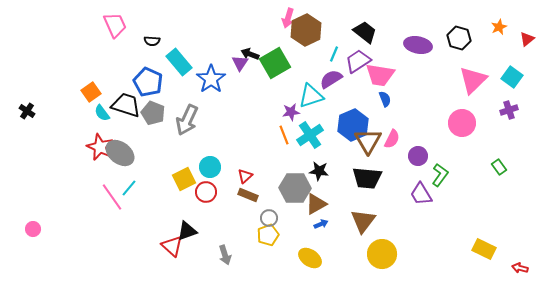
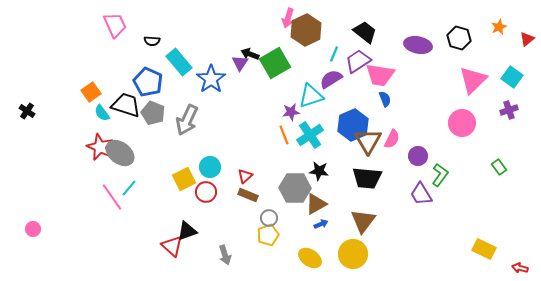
yellow circle at (382, 254): moved 29 px left
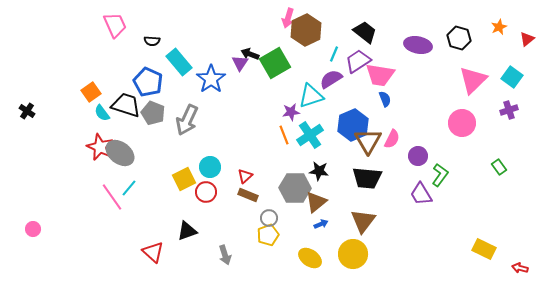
brown triangle at (316, 204): moved 2 px up; rotated 10 degrees counterclockwise
red triangle at (172, 246): moved 19 px left, 6 px down
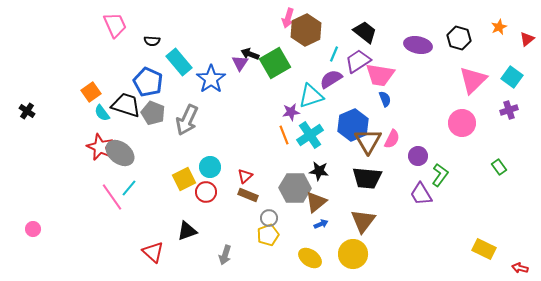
gray arrow at (225, 255): rotated 36 degrees clockwise
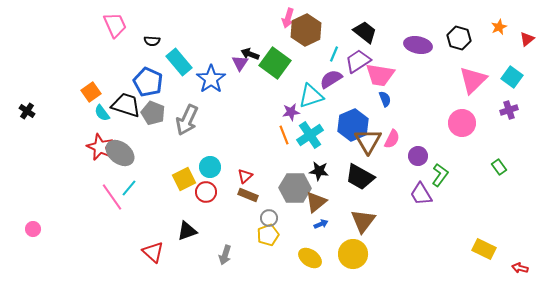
green square at (275, 63): rotated 24 degrees counterclockwise
black trapezoid at (367, 178): moved 7 px left, 1 px up; rotated 24 degrees clockwise
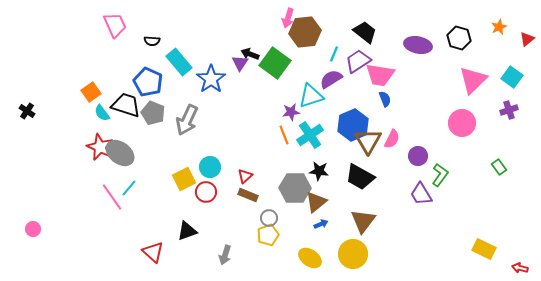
brown hexagon at (306, 30): moved 1 px left, 2 px down; rotated 20 degrees clockwise
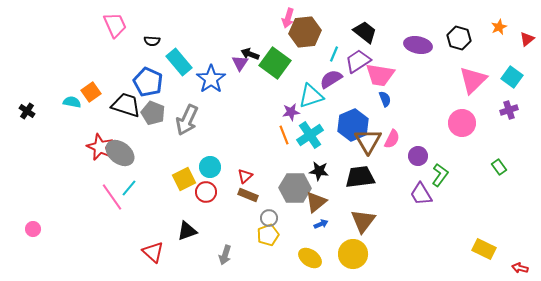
cyan semicircle at (102, 113): moved 30 px left, 11 px up; rotated 138 degrees clockwise
black trapezoid at (360, 177): rotated 144 degrees clockwise
